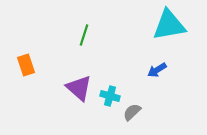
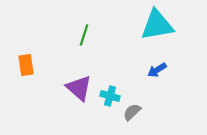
cyan triangle: moved 12 px left
orange rectangle: rotated 10 degrees clockwise
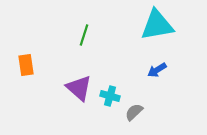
gray semicircle: moved 2 px right
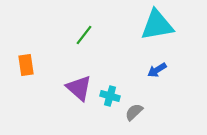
green line: rotated 20 degrees clockwise
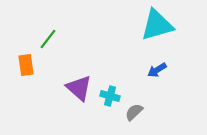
cyan triangle: rotated 6 degrees counterclockwise
green line: moved 36 px left, 4 px down
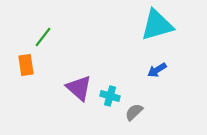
green line: moved 5 px left, 2 px up
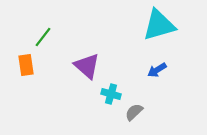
cyan triangle: moved 2 px right
purple triangle: moved 8 px right, 22 px up
cyan cross: moved 1 px right, 2 px up
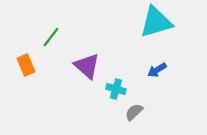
cyan triangle: moved 3 px left, 3 px up
green line: moved 8 px right
orange rectangle: rotated 15 degrees counterclockwise
cyan cross: moved 5 px right, 5 px up
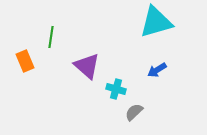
green line: rotated 30 degrees counterclockwise
orange rectangle: moved 1 px left, 4 px up
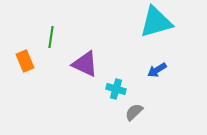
purple triangle: moved 2 px left, 2 px up; rotated 16 degrees counterclockwise
